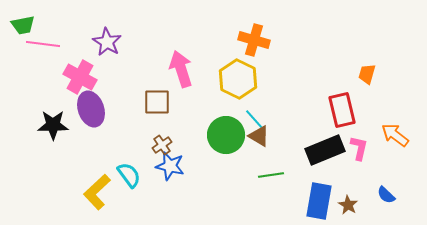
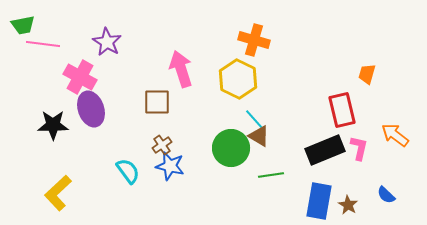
green circle: moved 5 px right, 13 px down
cyan semicircle: moved 1 px left, 4 px up
yellow L-shape: moved 39 px left, 1 px down
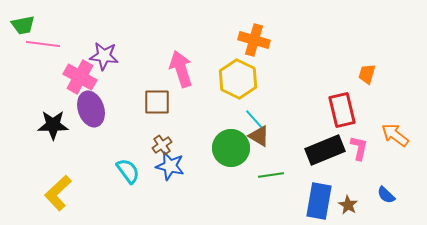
purple star: moved 3 px left, 14 px down; rotated 24 degrees counterclockwise
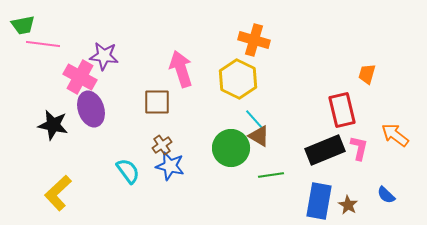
black star: rotated 12 degrees clockwise
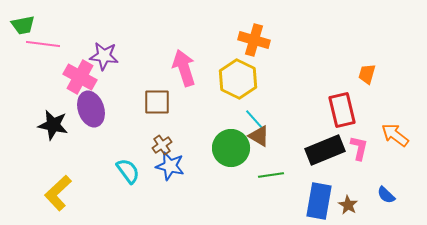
pink arrow: moved 3 px right, 1 px up
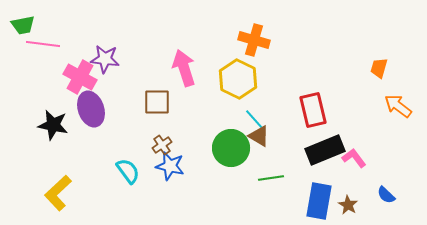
purple star: moved 1 px right, 3 px down
orange trapezoid: moved 12 px right, 6 px up
red rectangle: moved 29 px left
orange arrow: moved 3 px right, 29 px up
pink L-shape: moved 5 px left, 10 px down; rotated 50 degrees counterclockwise
green line: moved 3 px down
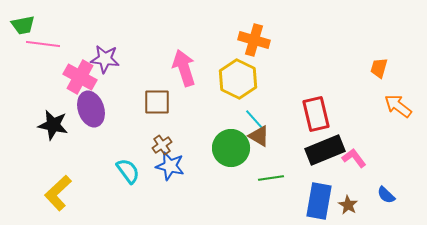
red rectangle: moved 3 px right, 4 px down
